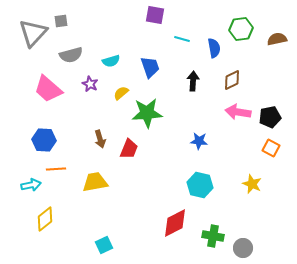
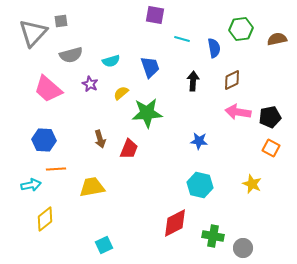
yellow trapezoid: moved 3 px left, 5 px down
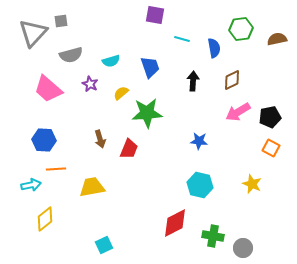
pink arrow: rotated 40 degrees counterclockwise
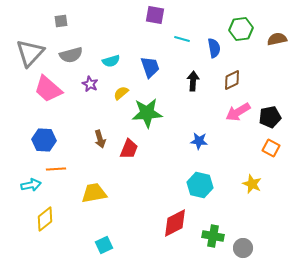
gray triangle: moved 3 px left, 20 px down
yellow trapezoid: moved 2 px right, 6 px down
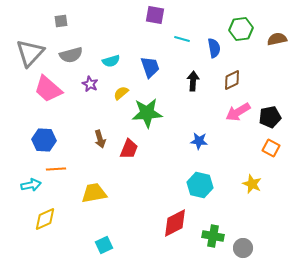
yellow diamond: rotated 15 degrees clockwise
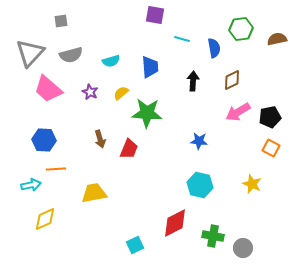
blue trapezoid: rotated 15 degrees clockwise
purple star: moved 8 px down
green star: rotated 8 degrees clockwise
cyan square: moved 31 px right
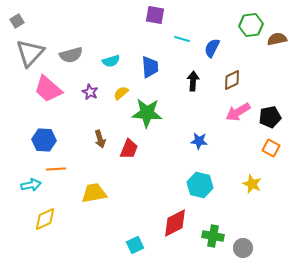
gray square: moved 44 px left; rotated 24 degrees counterclockwise
green hexagon: moved 10 px right, 4 px up
blue semicircle: moved 2 px left; rotated 144 degrees counterclockwise
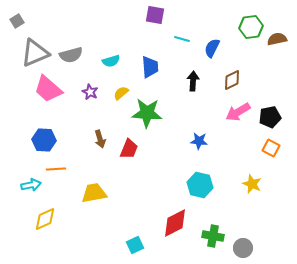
green hexagon: moved 2 px down
gray triangle: moved 5 px right; rotated 24 degrees clockwise
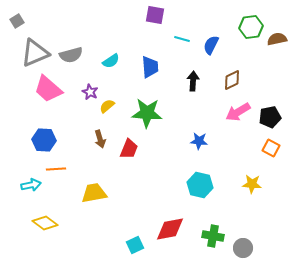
blue semicircle: moved 1 px left, 3 px up
cyan semicircle: rotated 18 degrees counterclockwise
yellow semicircle: moved 14 px left, 13 px down
yellow star: rotated 18 degrees counterclockwise
yellow diamond: moved 4 px down; rotated 60 degrees clockwise
red diamond: moved 5 px left, 6 px down; rotated 16 degrees clockwise
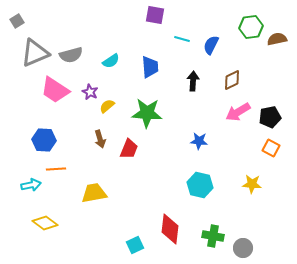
pink trapezoid: moved 7 px right, 1 px down; rotated 8 degrees counterclockwise
red diamond: rotated 72 degrees counterclockwise
